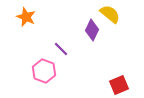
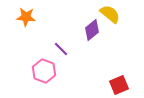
orange star: rotated 18 degrees counterclockwise
purple diamond: rotated 25 degrees clockwise
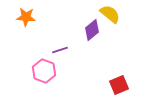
purple line: moved 1 px left, 1 px down; rotated 63 degrees counterclockwise
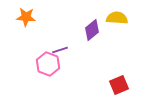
yellow semicircle: moved 7 px right, 4 px down; rotated 35 degrees counterclockwise
pink hexagon: moved 4 px right, 7 px up
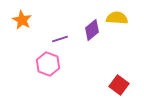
orange star: moved 4 px left, 3 px down; rotated 24 degrees clockwise
purple line: moved 11 px up
red square: rotated 30 degrees counterclockwise
